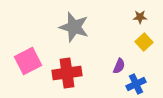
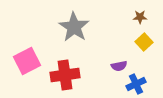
gray star: rotated 16 degrees clockwise
pink square: moved 1 px left
purple semicircle: rotated 56 degrees clockwise
red cross: moved 2 px left, 2 px down
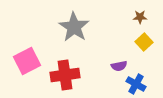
blue cross: rotated 36 degrees counterclockwise
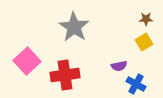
brown star: moved 6 px right, 2 px down
yellow square: rotated 12 degrees clockwise
pink square: rotated 16 degrees counterclockwise
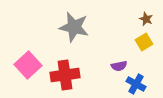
brown star: rotated 24 degrees clockwise
gray star: rotated 20 degrees counterclockwise
pink square: moved 1 px right, 4 px down
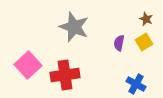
gray star: rotated 8 degrees clockwise
purple semicircle: moved 23 px up; rotated 112 degrees clockwise
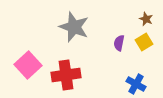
red cross: moved 1 px right
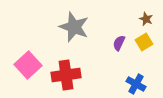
purple semicircle: rotated 14 degrees clockwise
